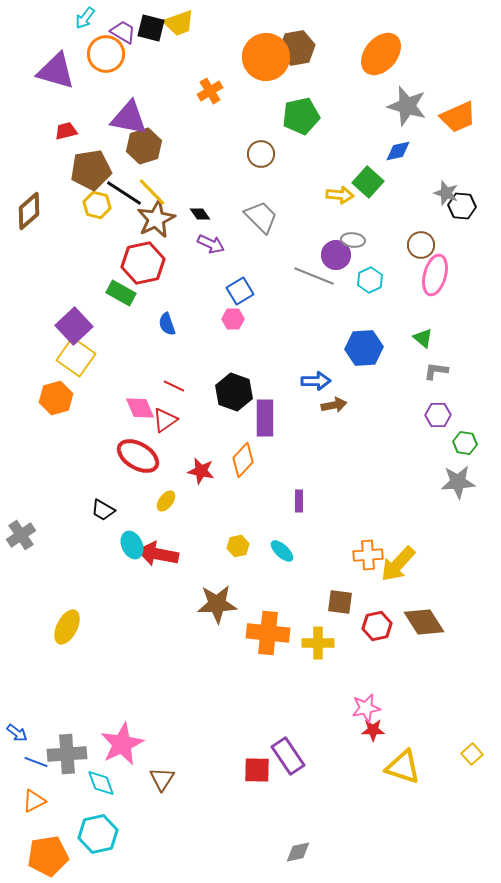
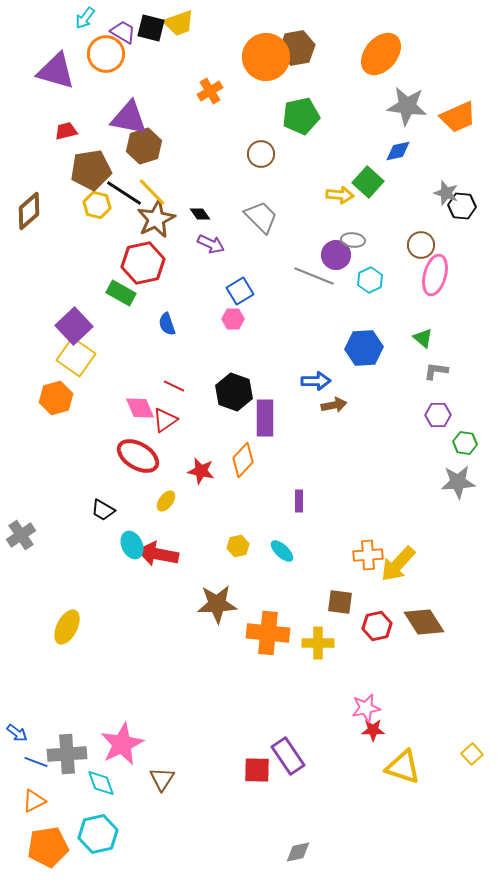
gray star at (407, 106): rotated 9 degrees counterclockwise
orange pentagon at (48, 856): moved 9 px up
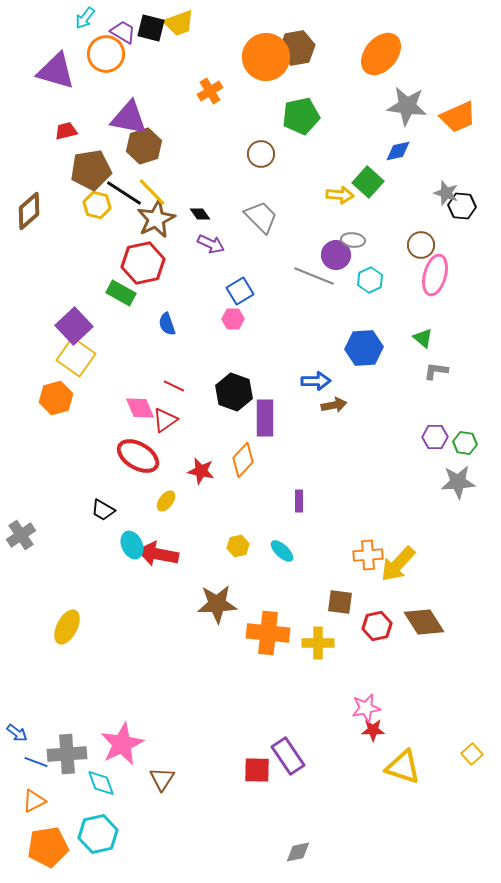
purple hexagon at (438, 415): moved 3 px left, 22 px down
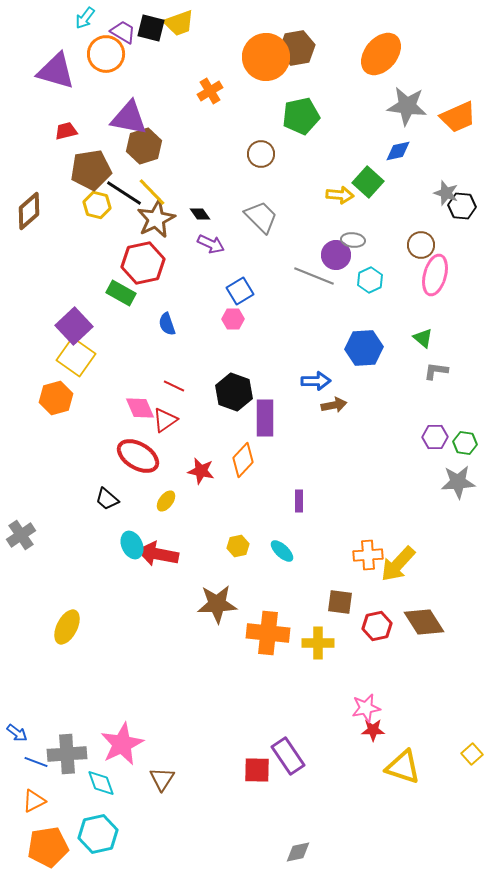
black trapezoid at (103, 510): moved 4 px right, 11 px up; rotated 10 degrees clockwise
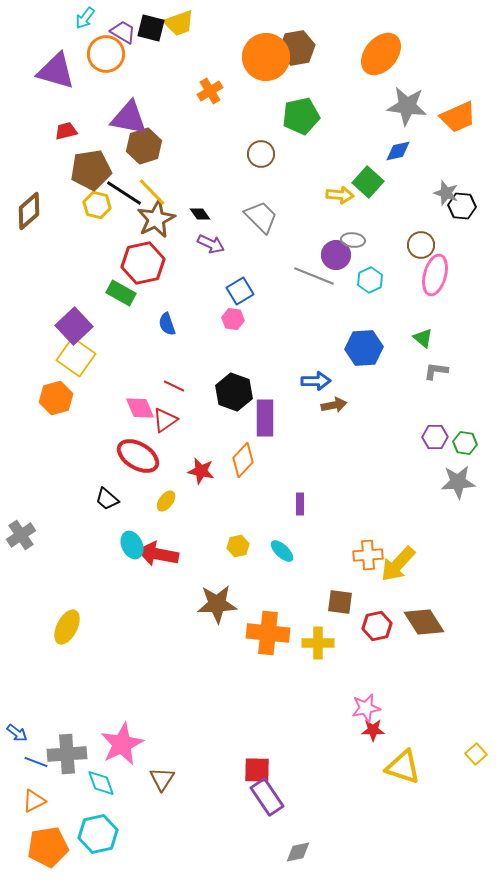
pink hexagon at (233, 319): rotated 10 degrees clockwise
purple rectangle at (299, 501): moved 1 px right, 3 px down
yellow square at (472, 754): moved 4 px right
purple rectangle at (288, 756): moved 21 px left, 41 px down
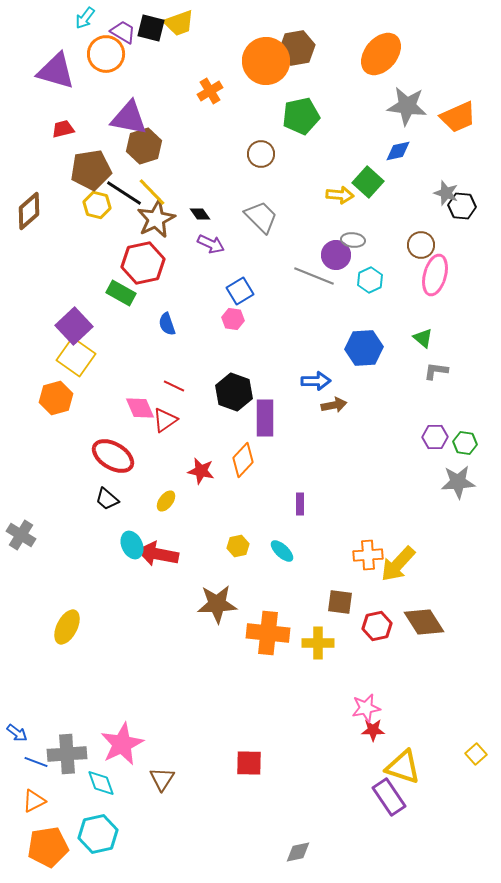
orange circle at (266, 57): moved 4 px down
red trapezoid at (66, 131): moved 3 px left, 2 px up
red ellipse at (138, 456): moved 25 px left
gray cross at (21, 535): rotated 24 degrees counterclockwise
red square at (257, 770): moved 8 px left, 7 px up
purple rectangle at (267, 797): moved 122 px right
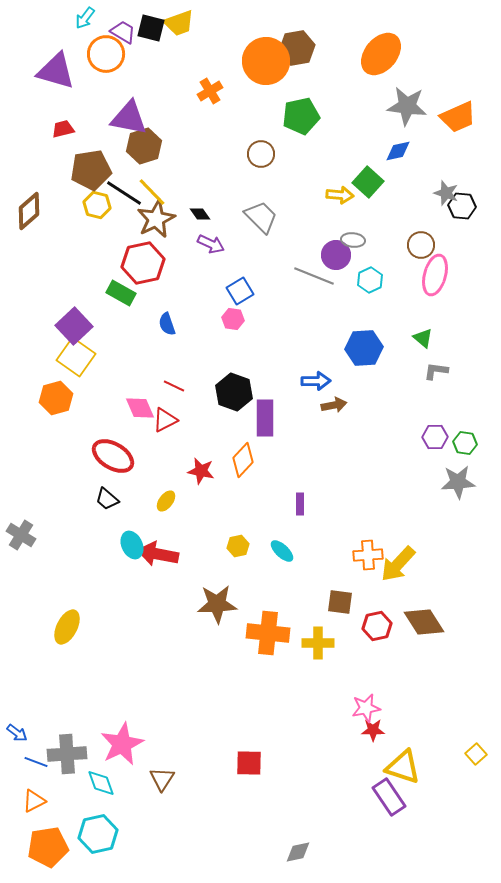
red triangle at (165, 420): rotated 8 degrees clockwise
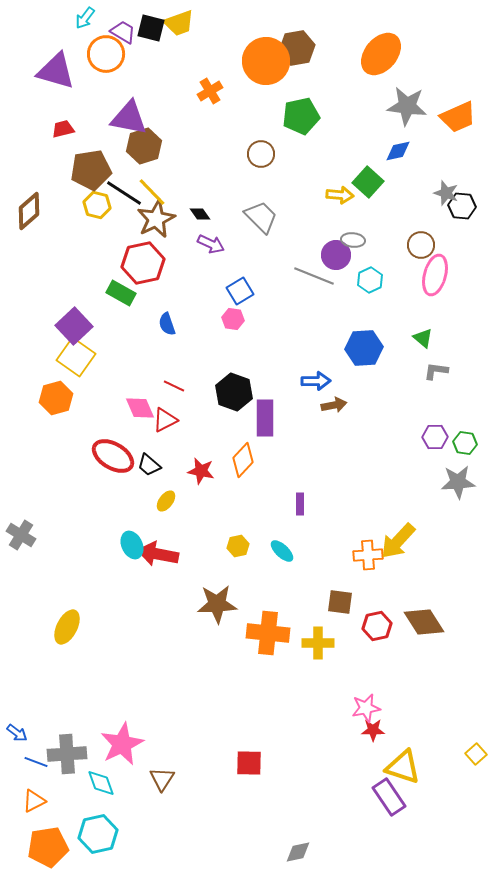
black trapezoid at (107, 499): moved 42 px right, 34 px up
yellow arrow at (398, 564): moved 23 px up
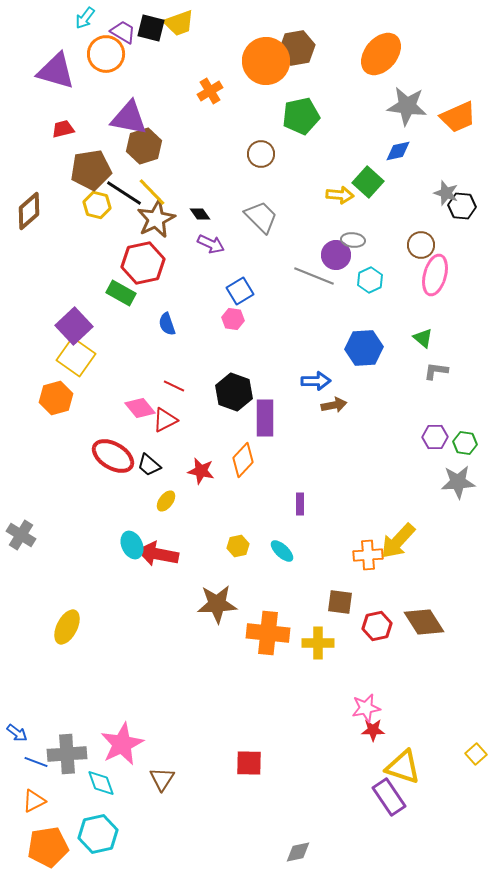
pink diamond at (140, 408): rotated 16 degrees counterclockwise
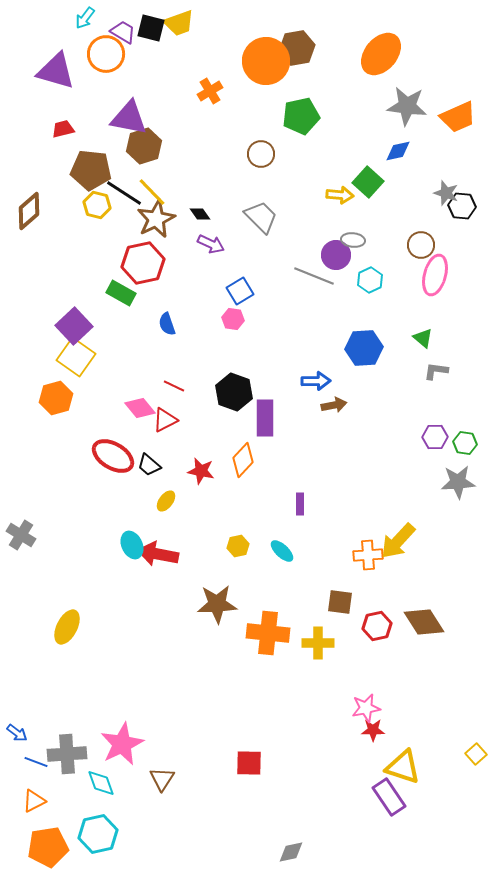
brown pentagon at (91, 170): rotated 15 degrees clockwise
gray diamond at (298, 852): moved 7 px left
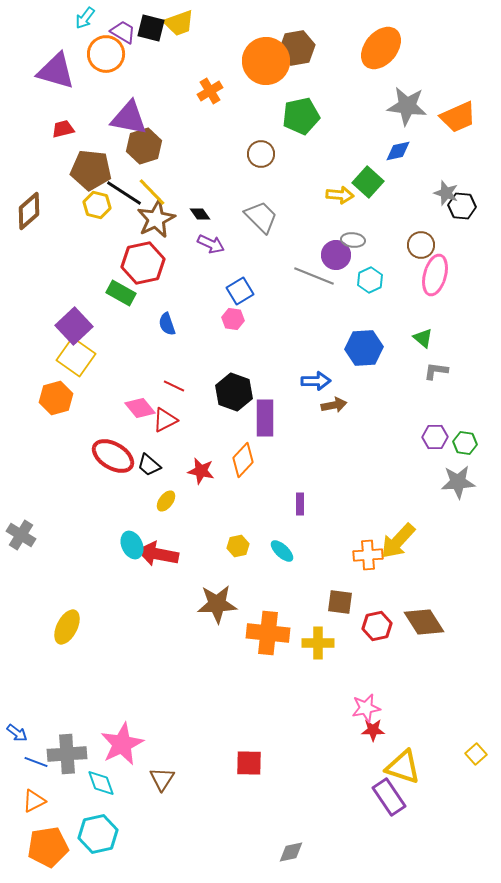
orange ellipse at (381, 54): moved 6 px up
